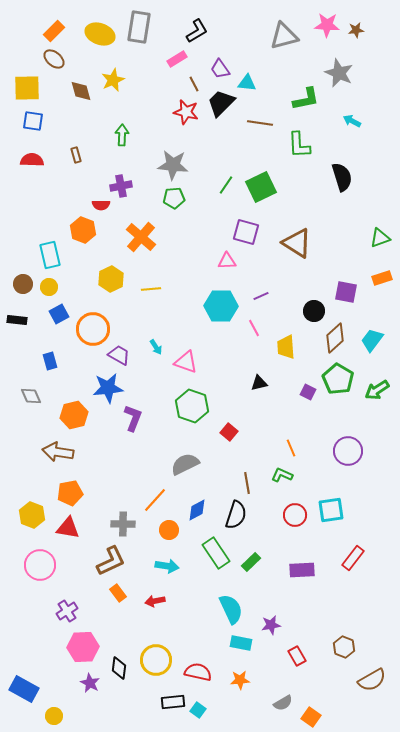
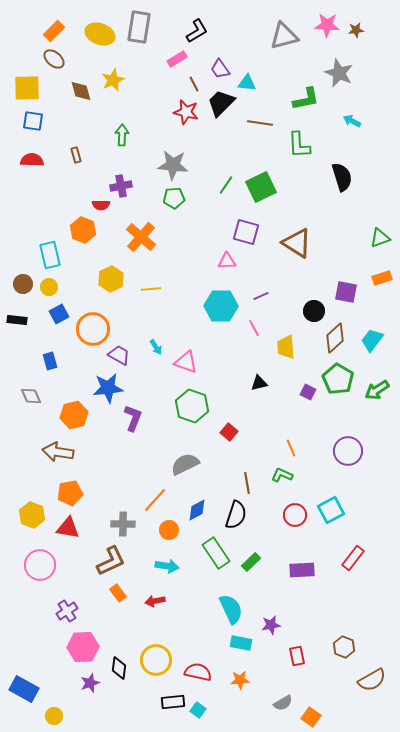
cyan square at (331, 510): rotated 20 degrees counterclockwise
red rectangle at (297, 656): rotated 18 degrees clockwise
purple star at (90, 683): rotated 24 degrees clockwise
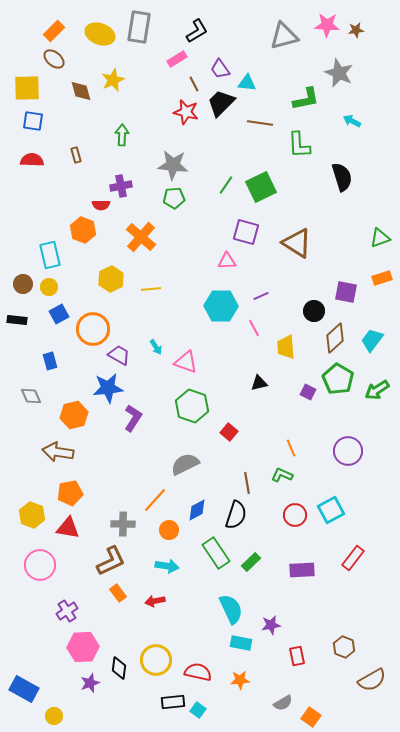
purple L-shape at (133, 418): rotated 12 degrees clockwise
